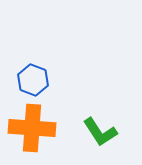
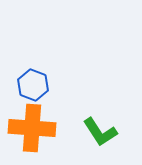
blue hexagon: moved 5 px down
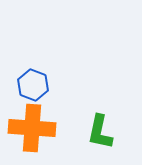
green L-shape: rotated 45 degrees clockwise
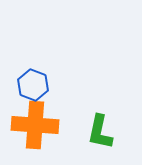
orange cross: moved 3 px right, 3 px up
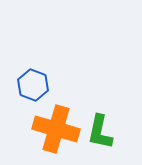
orange cross: moved 21 px right, 4 px down; rotated 12 degrees clockwise
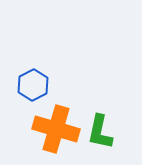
blue hexagon: rotated 12 degrees clockwise
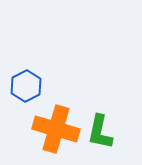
blue hexagon: moved 7 px left, 1 px down
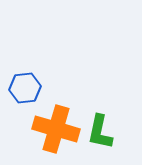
blue hexagon: moved 1 px left, 2 px down; rotated 20 degrees clockwise
